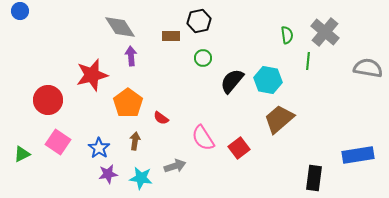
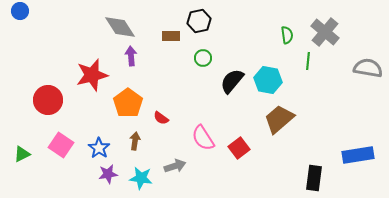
pink square: moved 3 px right, 3 px down
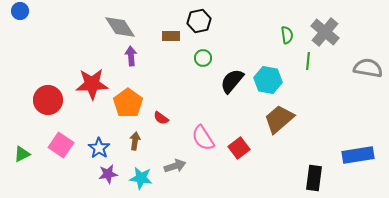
red star: moved 9 px down; rotated 12 degrees clockwise
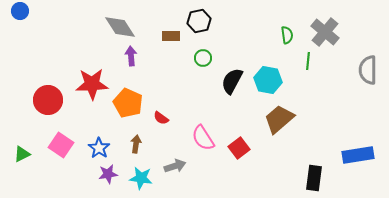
gray semicircle: moved 2 px down; rotated 100 degrees counterclockwise
black semicircle: rotated 12 degrees counterclockwise
orange pentagon: rotated 12 degrees counterclockwise
brown arrow: moved 1 px right, 3 px down
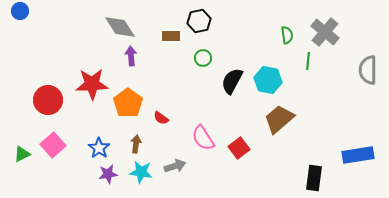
orange pentagon: rotated 12 degrees clockwise
pink square: moved 8 px left; rotated 15 degrees clockwise
cyan star: moved 6 px up
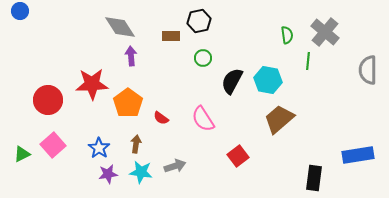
pink semicircle: moved 19 px up
red square: moved 1 px left, 8 px down
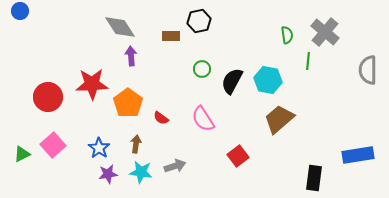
green circle: moved 1 px left, 11 px down
red circle: moved 3 px up
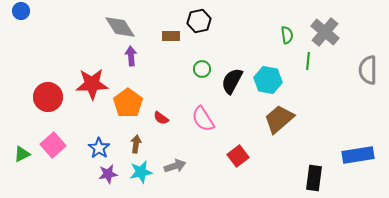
blue circle: moved 1 px right
cyan star: rotated 20 degrees counterclockwise
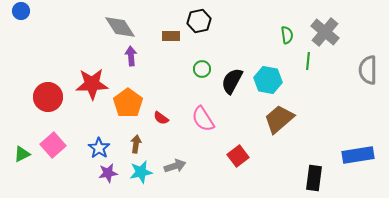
purple star: moved 1 px up
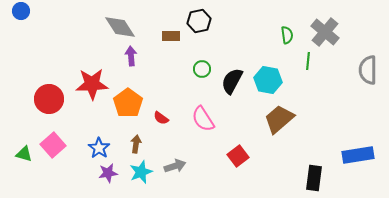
red circle: moved 1 px right, 2 px down
green triangle: moved 2 px right; rotated 42 degrees clockwise
cyan star: rotated 10 degrees counterclockwise
